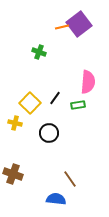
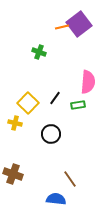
yellow square: moved 2 px left
black circle: moved 2 px right, 1 px down
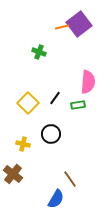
yellow cross: moved 8 px right, 21 px down
brown cross: rotated 18 degrees clockwise
blue semicircle: rotated 114 degrees clockwise
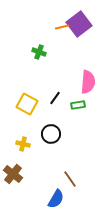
yellow square: moved 1 px left, 1 px down; rotated 15 degrees counterclockwise
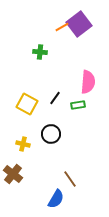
orange line: rotated 16 degrees counterclockwise
green cross: moved 1 px right; rotated 16 degrees counterclockwise
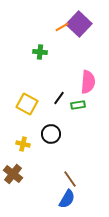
purple square: rotated 10 degrees counterclockwise
black line: moved 4 px right
blue semicircle: moved 11 px right
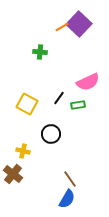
pink semicircle: rotated 60 degrees clockwise
yellow cross: moved 7 px down
